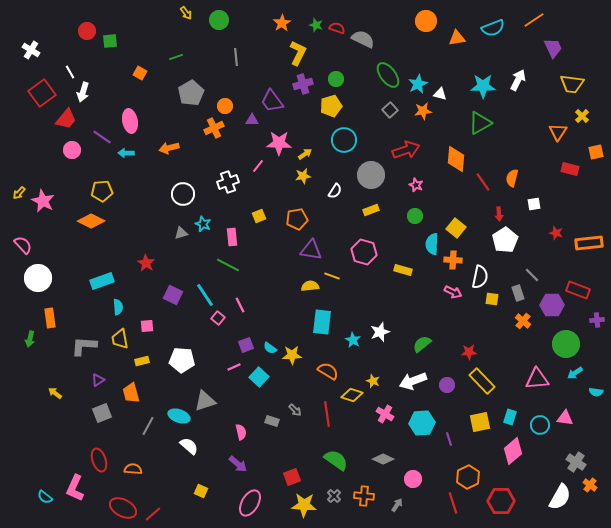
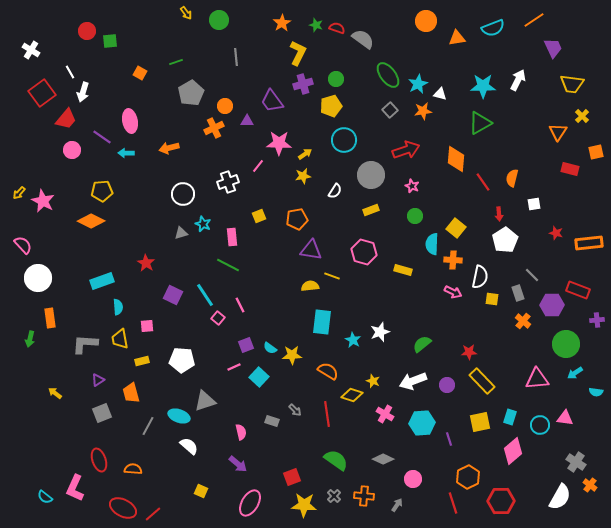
gray semicircle at (363, 39): rotated 10 degrees clockwise
green line at (176, 57): moved 5 px down
purple triangle at (252, 120): moved 5 px left, 1 px down
pink star at (416, 185): moved 4 px left, 1 px down
gray L-shape at (84, 346): moved 1 px right, 2 px up
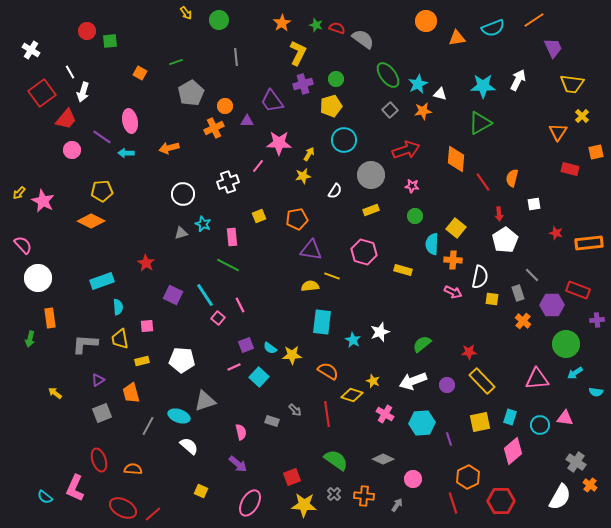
yellow arrow at (305, 154): moved 4 px right; rotated 24 degrees counterclockwise
pink star at (412, 186): rotated 16 degrees counterclockwise
gray cross at (334, 496): moved 2 px up
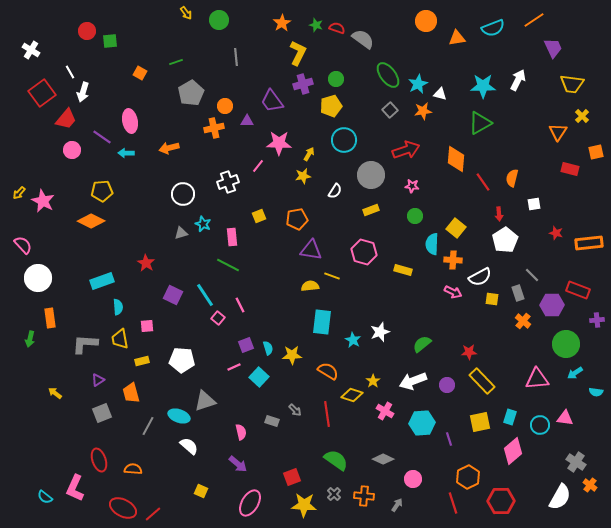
orange cross at (214, 128): rotated 12 degrees clockwise
white semicircle at (480, 277): rotated 50 degrees clockwise
cyan semicircle at (270, 348): moved 2 px left; rotated 144 degrees counterclockwise
yellow star at (373, 381): rotated 16 degrees clockwise
pink cross at (385, 414): moved 3 px up
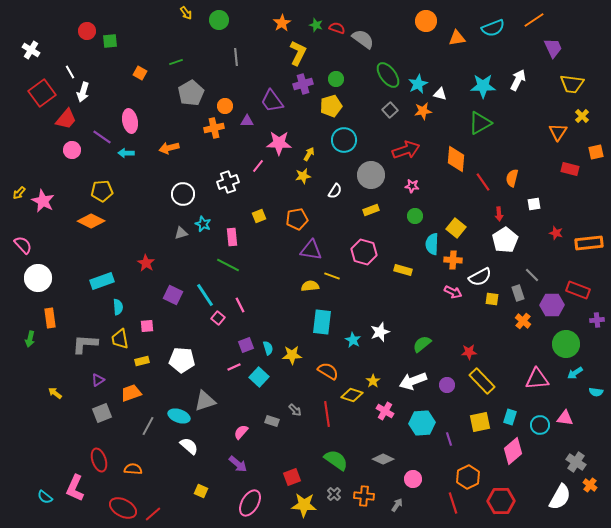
orange trapezoid at (131, 393): rotated 85 degrees clockwise
pink semicircle at (241, 432): rotated 126 degrees counterclockwise
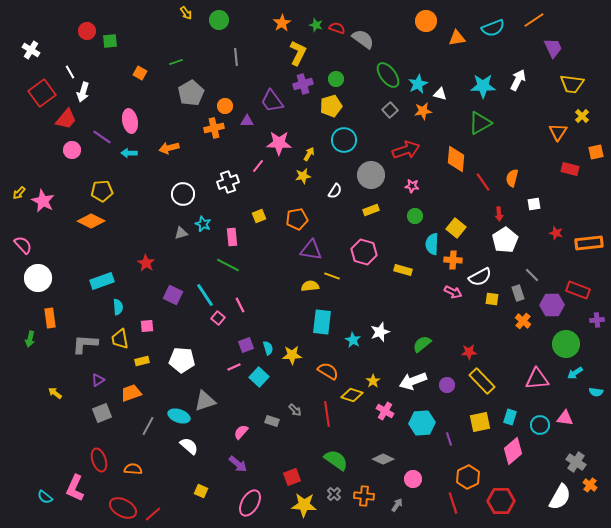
cyan arrow at (126, 153): moved 3 px right
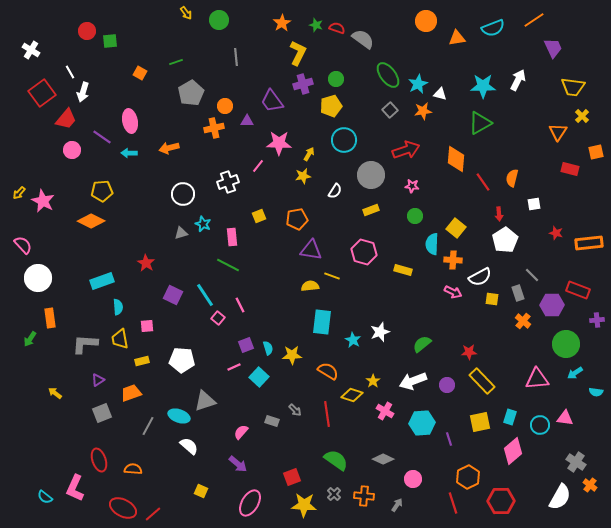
yellow trapezoid at (572, 84): moved 1 px right, 3 px down
green arrow at (30, 339): rotated 21 degrees clockwise
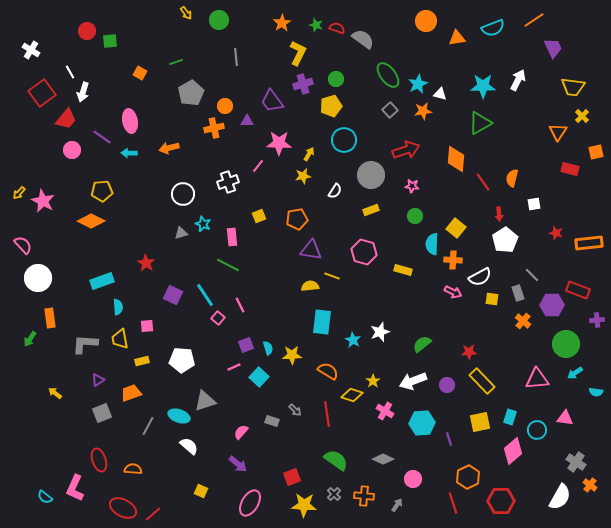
cyan circle at (540, 425): moved 3 px left, 5 px down
